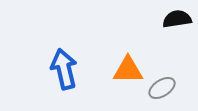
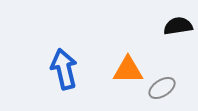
black semicircle: moved 1 px right, 7 px down
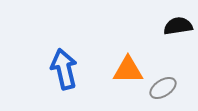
gray ellipse: moved 1 px right
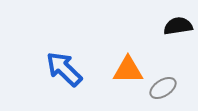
blue arrow: rotated 33 degrees counterclockwise
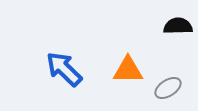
black semicircle: rotated 8 degrees clockwise
gray ellipse: moved 5 px right
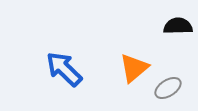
orange triangle: moved 6 px right, 2 px up; rotated 40 degrees counterclockwise
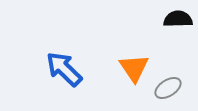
black semicircle: moved 7 px up
orange triangle: rotated 24 degrees counterclockwise
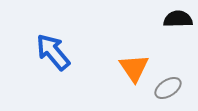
blue arrow: moved 11 px left, 17 px up; rotated 6 degrees clockwise
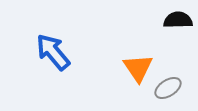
black semicircle: moved 1 px down
orange triangle: moved 4 px right
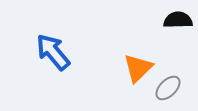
orange triangle: rotated 20 degrees clockwise
gray ellipse: rotated 12 degrees counterclockwise
